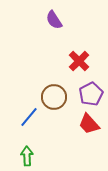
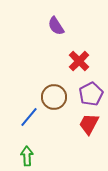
purple semicircle: moved 2 px right, 6 px down
red trapezoid: rotated 70 degrees clockwise
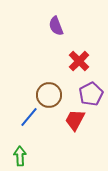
purple semicircle: rotated 12 degrees clockwise
brown circle: moved 5 px left, 2 px up
red trapezoid: moved 14 px left, 4 px up
green arrow: moved 7 px left
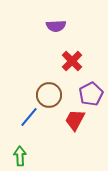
purple semicircle: rotated 72 degrees counterclockwise
red cross: moved 7 px left
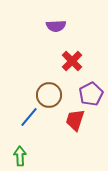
red trapezoid: rotated 10 degrees counterclockwise
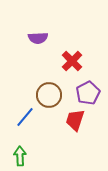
purple semicircle: moved 18 px left, 12 px down
purple pentagon: moved 3 px left, 1 px up
blue line: moved 4 px left
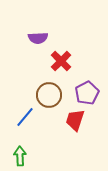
red cross: moved 11 px left
purple pentagon: moved 1 px left
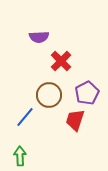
purple semicircle: moved 1 px right, 1 px up
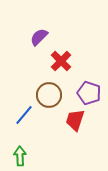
purple semicircle: rotated 138 degrees clockwise
purple pentagon: moved 2 px right; rotated 25 degrees counterclockwise
blue line: moved 1 px left, 2 px up
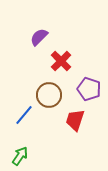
purple pentagon: moved 4 px up
green arrow: rotated 36 degrees clockwise
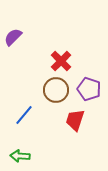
purple semicircle: moved 26 px left
brown circle: moved 7 px right, 5 px up
green arrow: rotated 120 degrees counterclockwise
